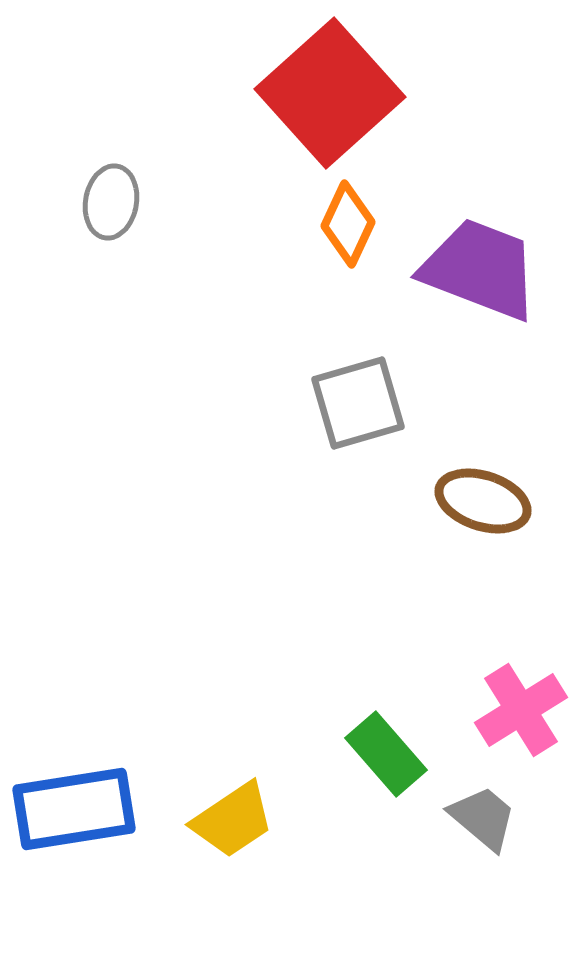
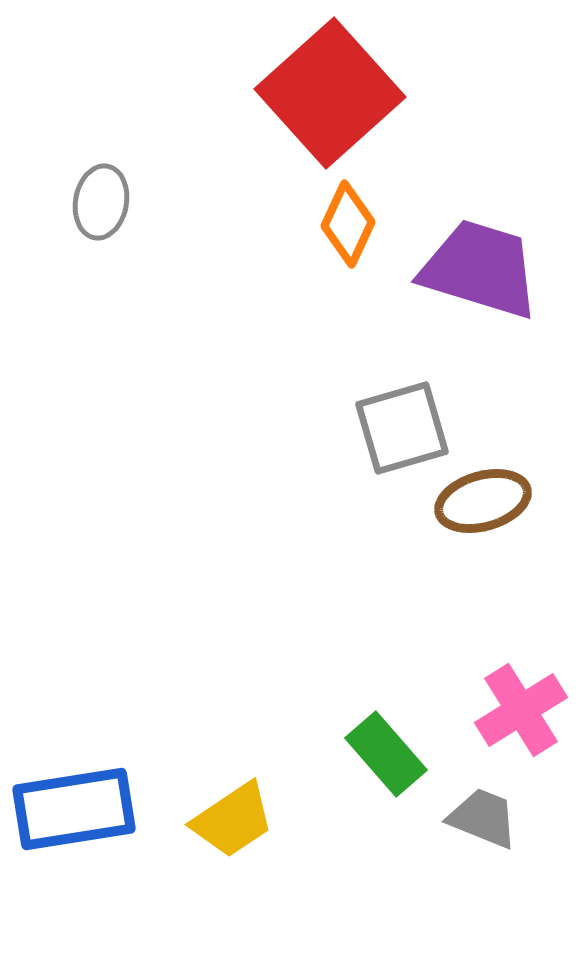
gray ellipse: moved 10 px left
purple trapezoid: rotated 4 degrees counterclockwise
gray square: moved 44 px right, 25 px down
brown ellipse: rotated 34 degrees counterclockwise
gray trapezoid: rotated 18 degrees counterclockwise
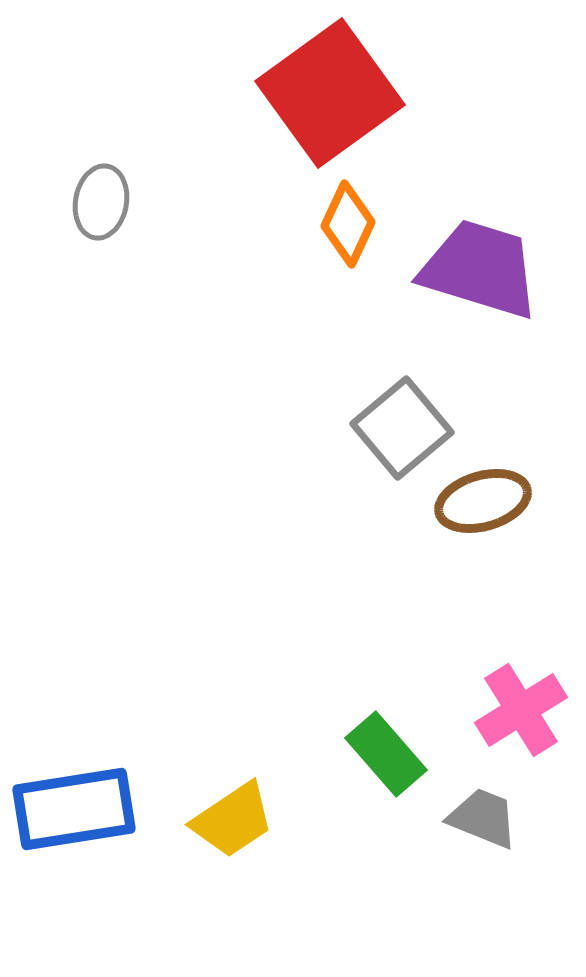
red square: rotated 6 degrees clockwise
gray square: rotated 24 degrees counterclockwise
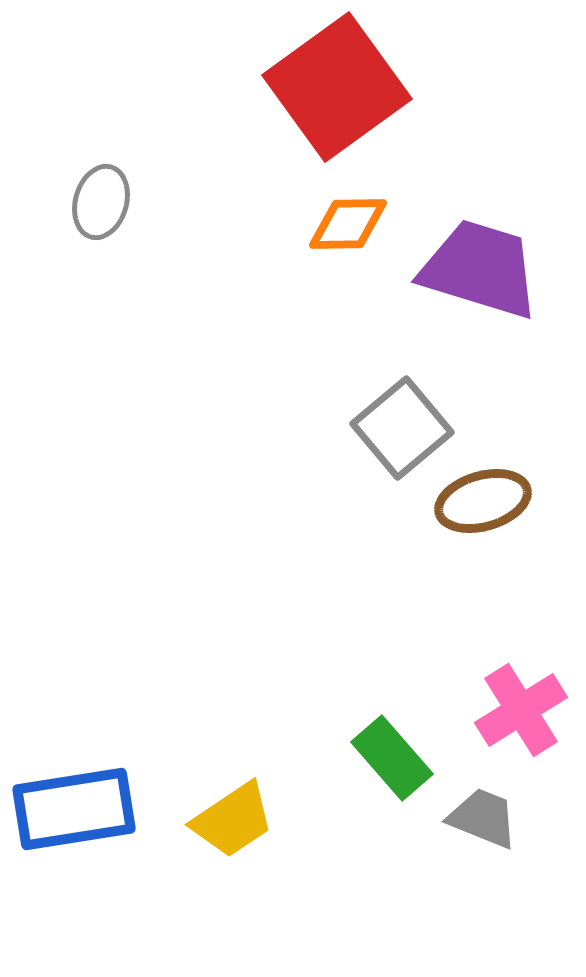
red square: moved 7 px right, 6 px up
gray ellipse: rotated 6 degrees clockwise
orange diamond: rotated 64 degrees clockwise
green rectangle: moved 6 px right, 4 px down
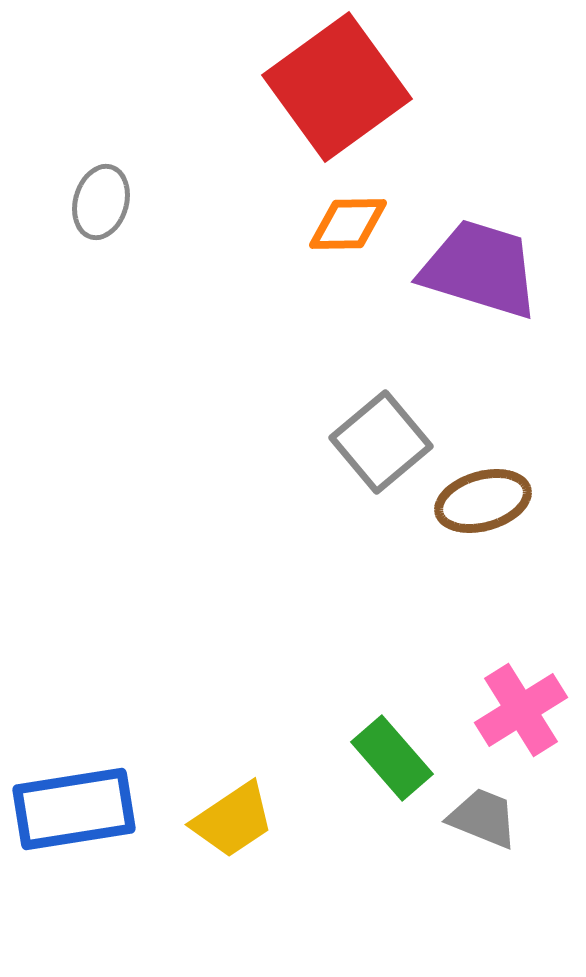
gray square: moved 21 px left, 14 px down
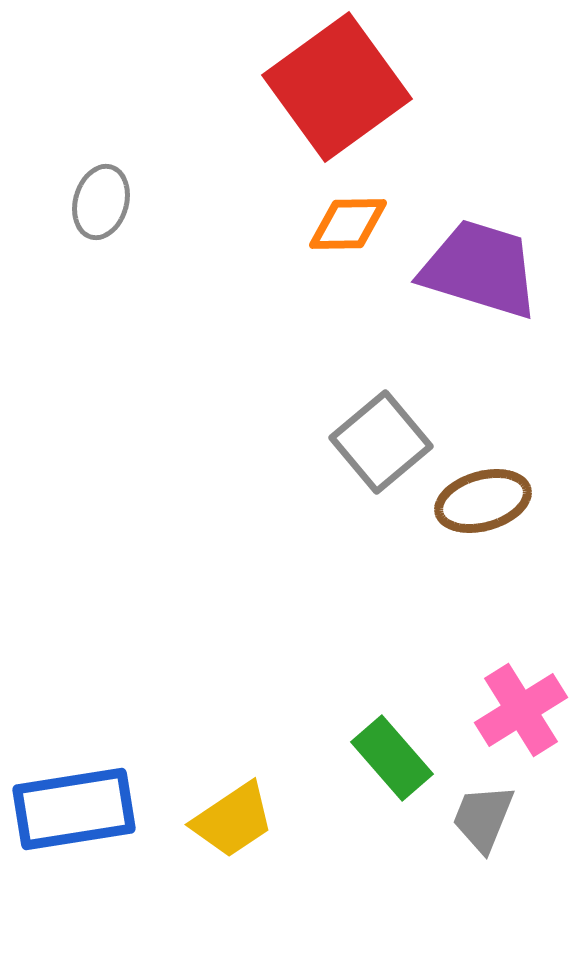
gray trapezoid: rotated 90 degrees counterclockwise
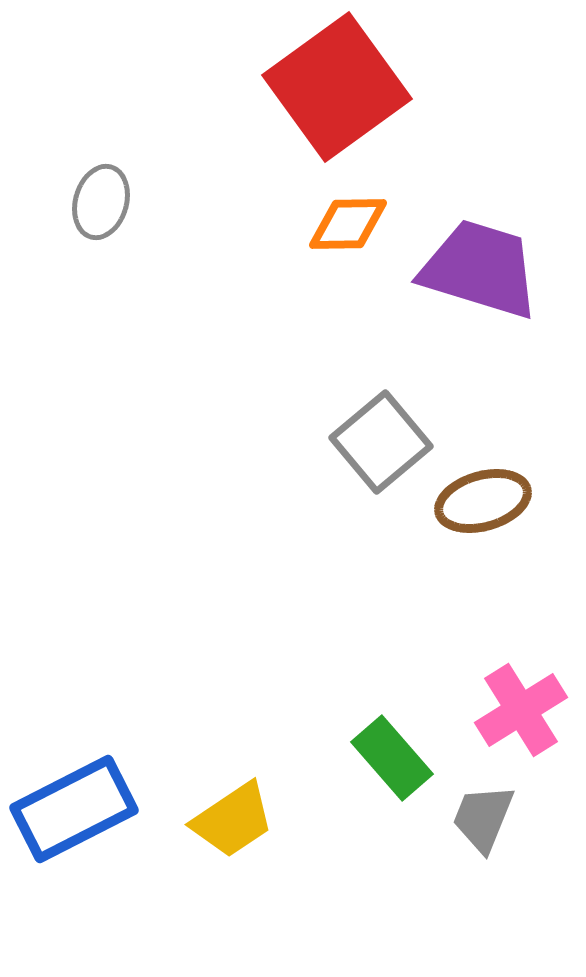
blue rectangle: rotated 18 degrees counterclockwise
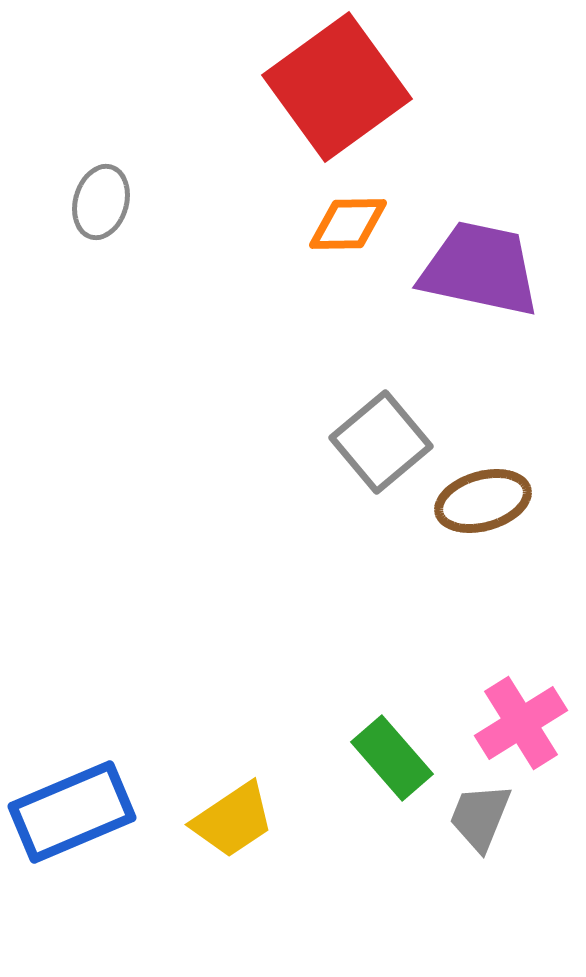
purple trapezoid: rotated 5 degrees counterclockwise
pink cross: moved 13 px down
blue rectangle: moved 2 px left, 3 px down; rotated 4 degrees clockwise
gray trapezoid: moved 3 px left, 1 px up
